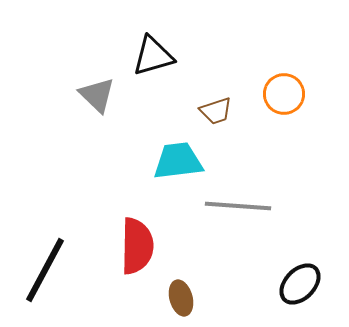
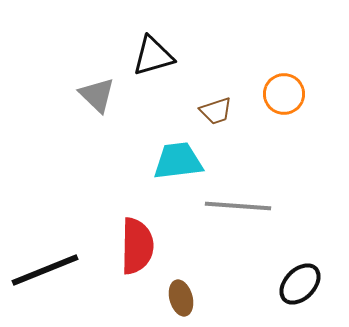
black line: rotated 40 degrees clockwise
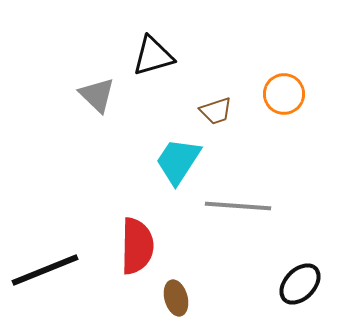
cyan trapezoid: rotated 50 degrees counterclockwise
brown ellipse: moved 5 px left
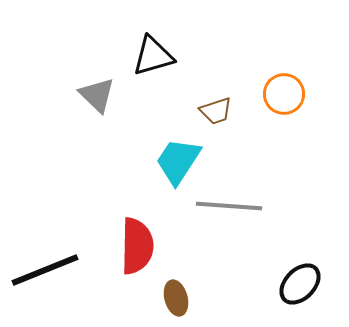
gray line: moved 9 px left
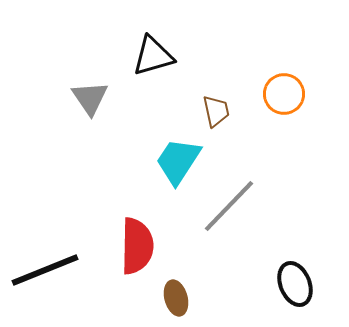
gray triangle: moved 7 px left, 3 px down; rotated 12 degrees clockwise
brown trapezoid: rotated 84 degrees counterclockwise
gray line: rotated 50 degrees counterclockwise
black ellipse: moved 5 px left; rotated 66 degrees counterclockwise
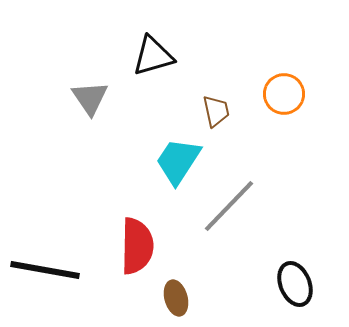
black line: rotated 32 degrees clockwise
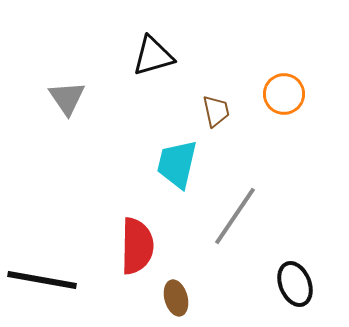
gray triangle: moved 23 px left
cyan trapezoid: moved 1 px left, 3 px down; rotated 20 degrees counterclockwise
gray line: moved 6 px right, 10 px down; rotated 10 degrees counterclockwise
black line: moved 3 px left, 10 px down
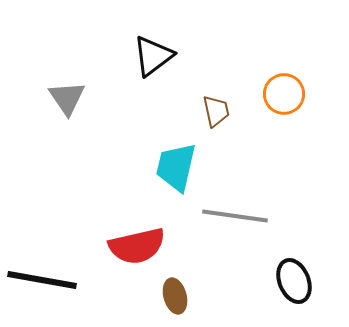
black triangle: rotated 21 degrees counterclockwise
cyan trapezoid: moved 1 px left, 3 px down
gray line: rotated 64 degrees clockwise
red semicircle: rotated 76 degrees clockwise
black ellipse: moved 1 px left, 3 px up
brown ellipse: moved 1 px left, 2 px up
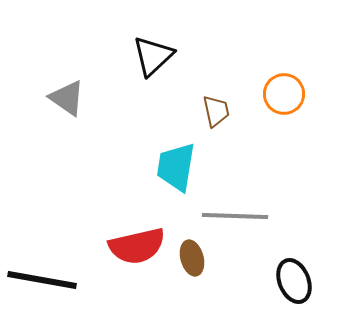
black triangle: rotated 6 degrees counterclockwise
gray triangle: rotated 21 degrees counterclockwise
cyan trapezoid: rotated 4 degrees counterclockwise
gray line: rotated 6 degrees counterclockwise
brown ellipse: moved 17 px right, 38 px up
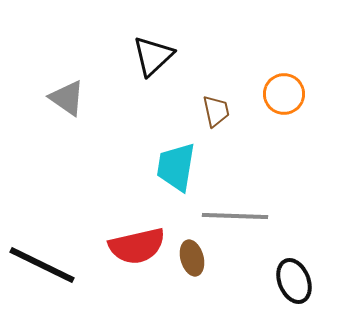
black line: moved 15 px up; rotated 16 degrees clockwise
